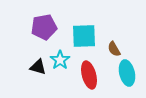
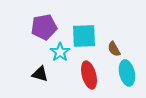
cyan star: moved 8 px up
black triangle: moved 2 px right, 7 px down
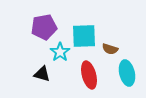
brown semicircle: moved 4 px left; rotated 42 degrees counterclockwise
black triangle: moved 2 px right
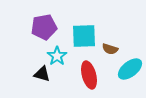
cyan star: moved 3 px left, 4 px down
cyan ellipse: moved 3 px right, 4 px up; rotated 65 degrees clockwise
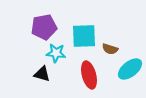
cyan star: moved 1 px left, 3 px up; rotated 30 degrees counterclockwise
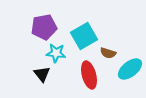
cyan square: rotated 28 degrees counterclockwise
brown semicircle: moved 2 px left, 4 px down
black triangle: rotated 36 degrees clockwise
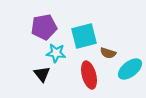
cyan square: rotated 16 degrees clockwise
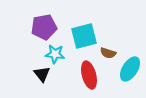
cyan star: moved 1 px left, 1 px down
cyan ellipse: rotated 20 degrees counterclockwise
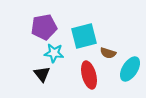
cyan star: moved 1 px left, 1 px up
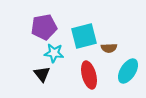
brown semicircle: moved 1 px right, 5 px up; rotated 21 degrees counterclockwise
cyan ellipse: moved 2 px left, 2 px down
